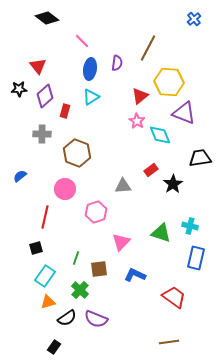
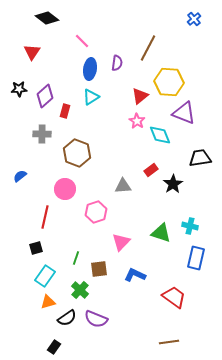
red triangle at (38, 66): moved 6 px left, 14 px up; rotated 12 degrees clockwise
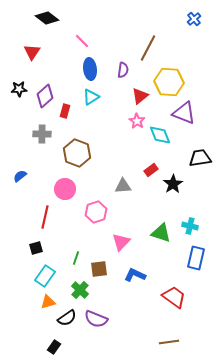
purple semicircle at (117, 63): moved 6 px right, 7 px down
blue ellipse at (90, 69): rotated 15 degrees counterclockwise
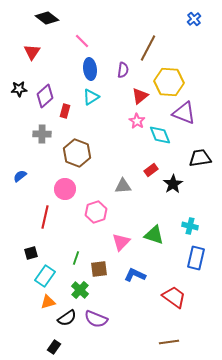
green triangle at (161, 233): moved 7 px left, 2 px down
black square at (36, 248): moved 5 px left, 5 px down
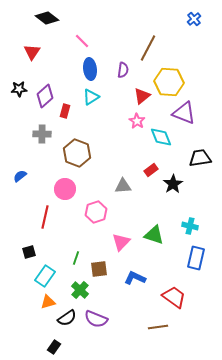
red triangle at (140, 96): moved 2 px right
cyan diamond at (160, 135): moved 1 px right, 2 px down
black square at (31, 253): moved 2 px left, 1 px up
blue L-shape at (135, 275): moved 3 px down
brown line at (169, 342): moved 11 px left, 15 px up
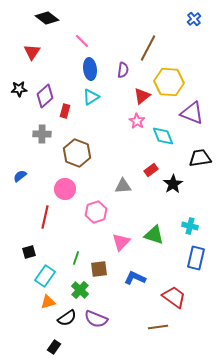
purple triangle at (184, 113): moved 8 px right
cyan diamond at (161, 137): moved 2 px right, 1 px up
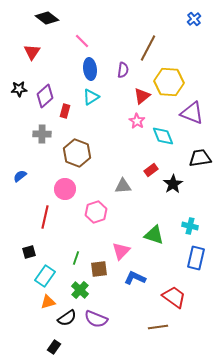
pink triangle at (121, 242): moved 9 px down
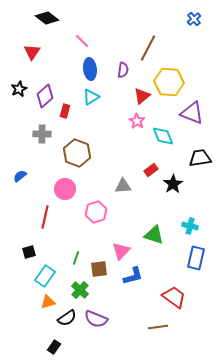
black star at (19, 89): rotated 21 degrees counterclockwise
blue L-shape at (135, 278): moved 2 px left, 2 px up; rotated 140 degrees clockwise
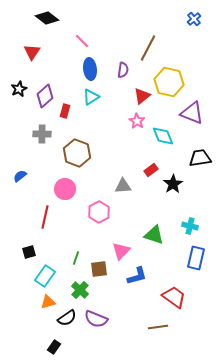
yellow hexagon at (169, 82): rotated 8 degrees clockwise
pink hexagon at (96, 212): moved 3 px right; rotated 10 degrees counterclockwise
blue L-shape at (133, 276): moved 4 px right
